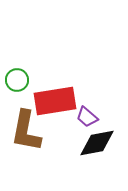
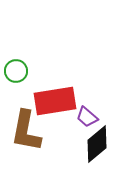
green circle: moved 1 px left, 9 px up
black diamond: moved 1 px down; rotated 30 degrees counterclockwise
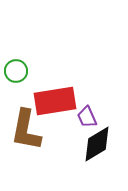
purple trapezoid: rotated 25 degrees clockwise
brown L-shape: moved 1 px up
black diamond: rotated 9 degrees clockwise
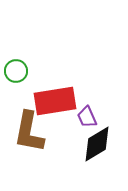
brown L-shape: moved 3 px right, 2 px down
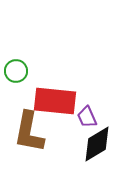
red rectangle: rotated 15 degrees clockwise
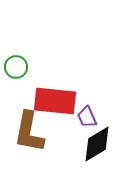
green circle: moved 4 px up
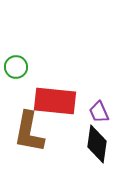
purple trapezoid: moved 12 px right, 5 px up
black diamond: rotated 51 degrees counterclockwise
